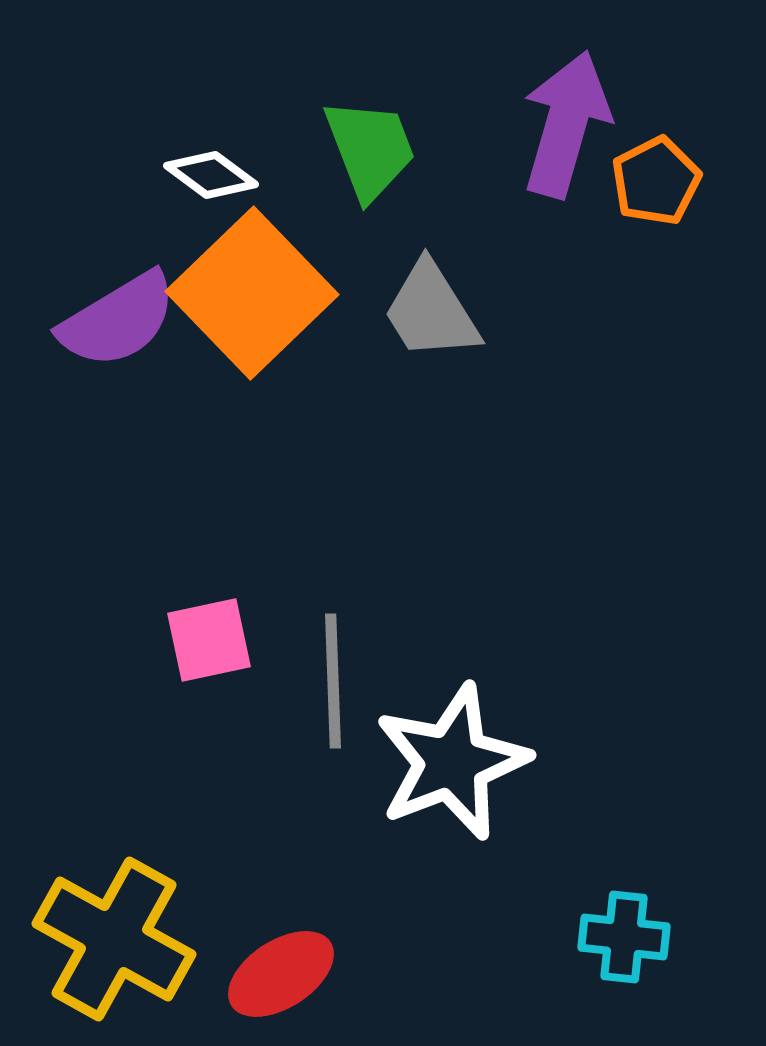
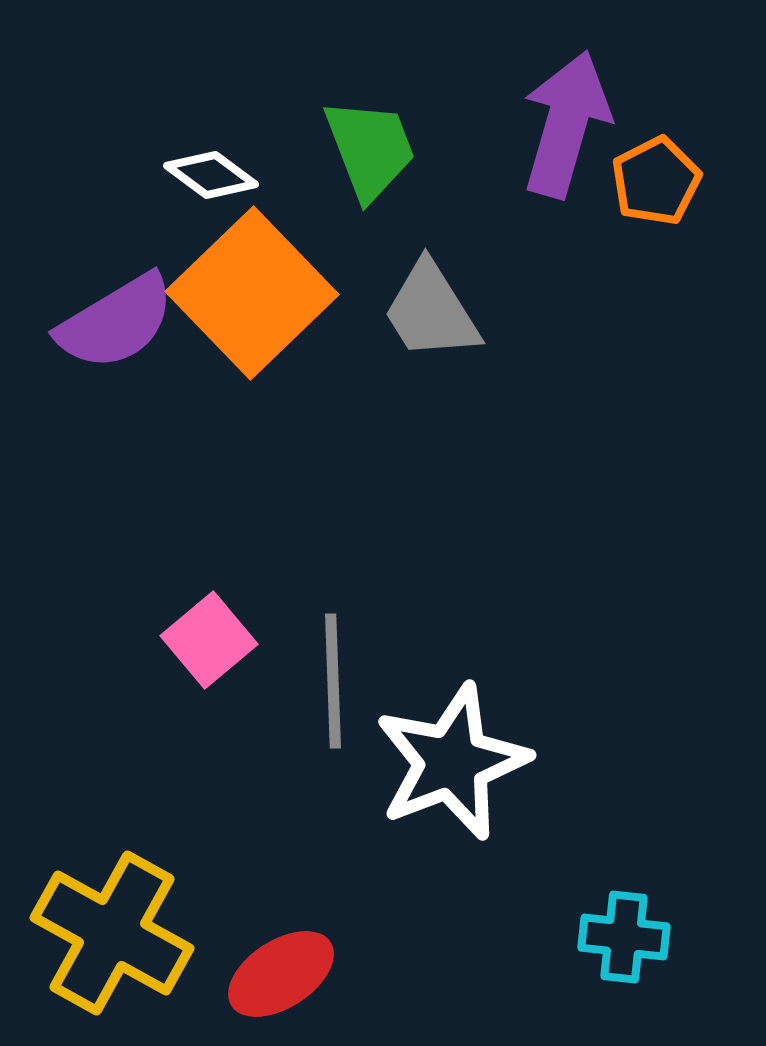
purple semicircle: moved 2 px left, 2 px down
pink square: rotated 28 degrees counterclockwise
yellow cross: moved 2 px left, 6 px up
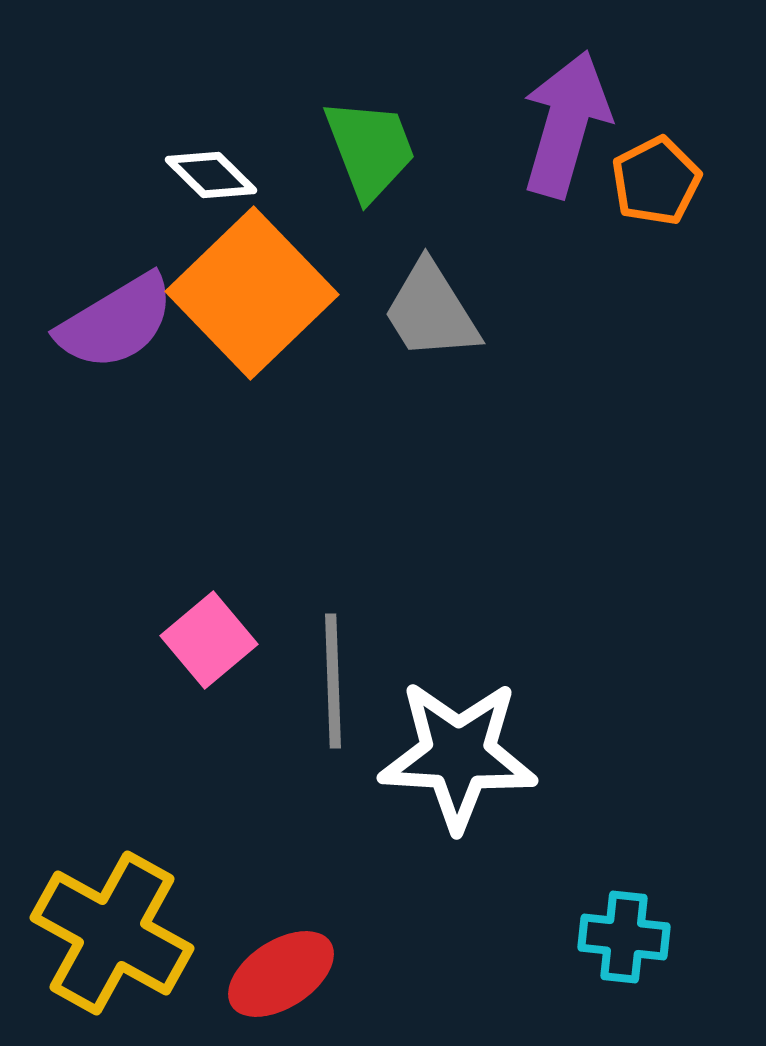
white diamond: rotated 8 degrees clockwise
white star: moved 6 px right, 7 px up; rotated 24 degrees clockwise
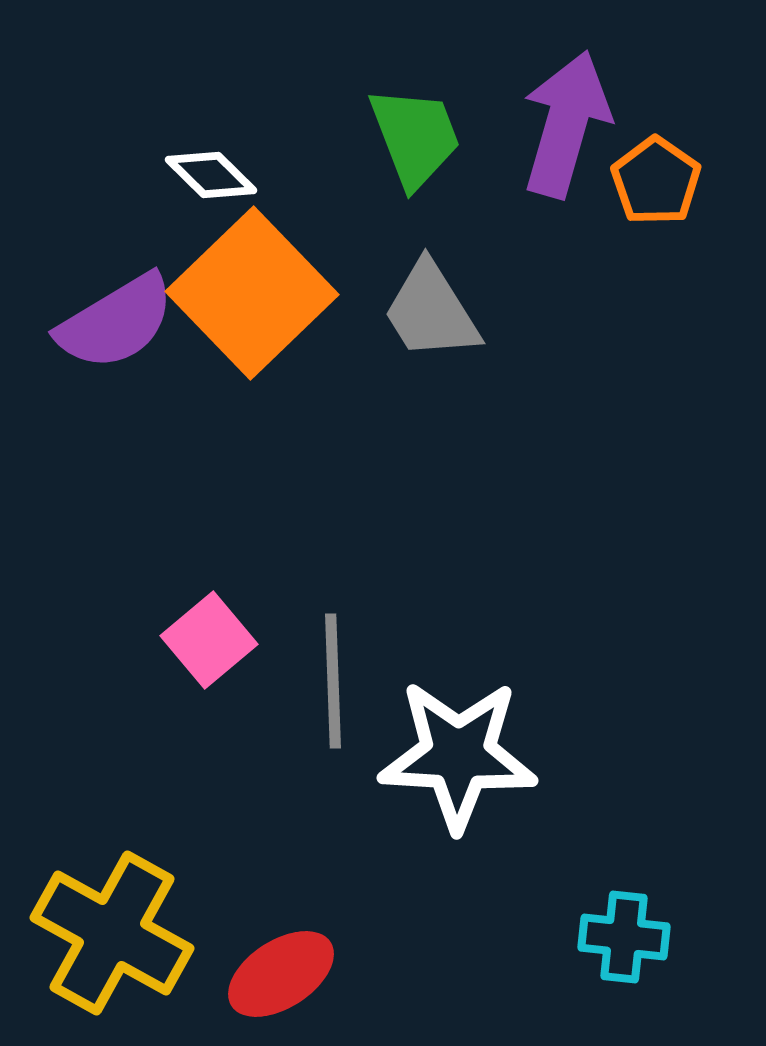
green trapezoid: moved 45 px right, 12 px up
orange pentagon: rotated 10 degrees counterclockwise
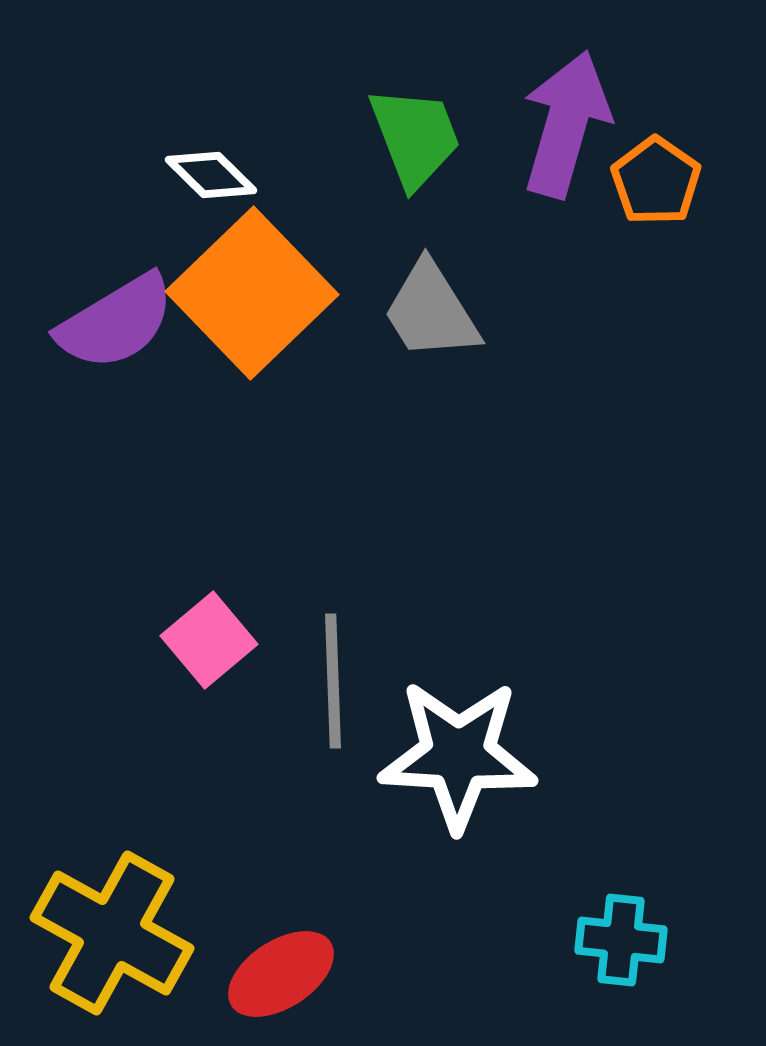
cyan cross: moved 3 px left, 3 px down
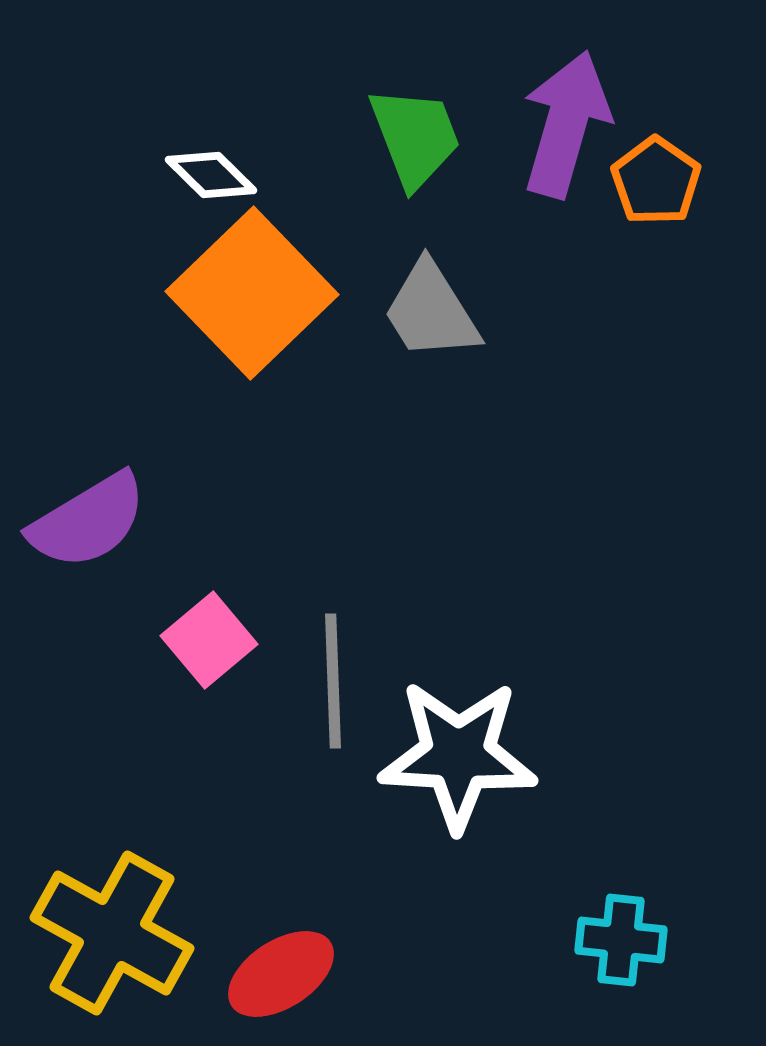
purple semicircle: moved 28 px left, 199 px down
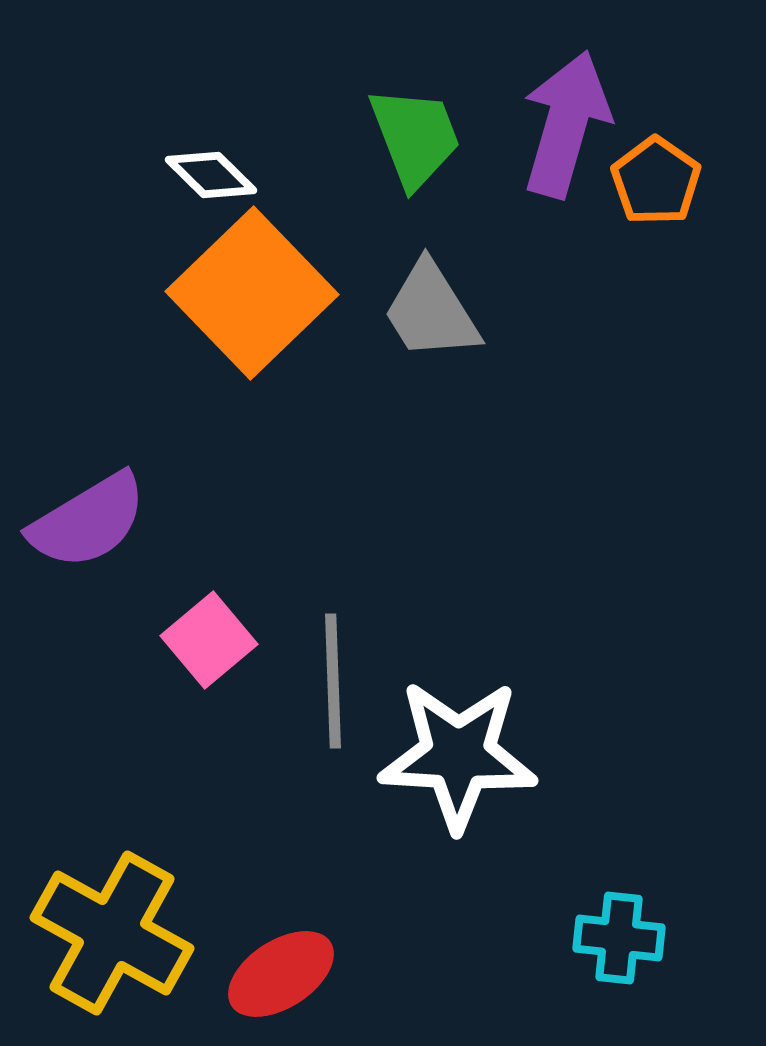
cyan cross: moved 2 px left, 2 px up
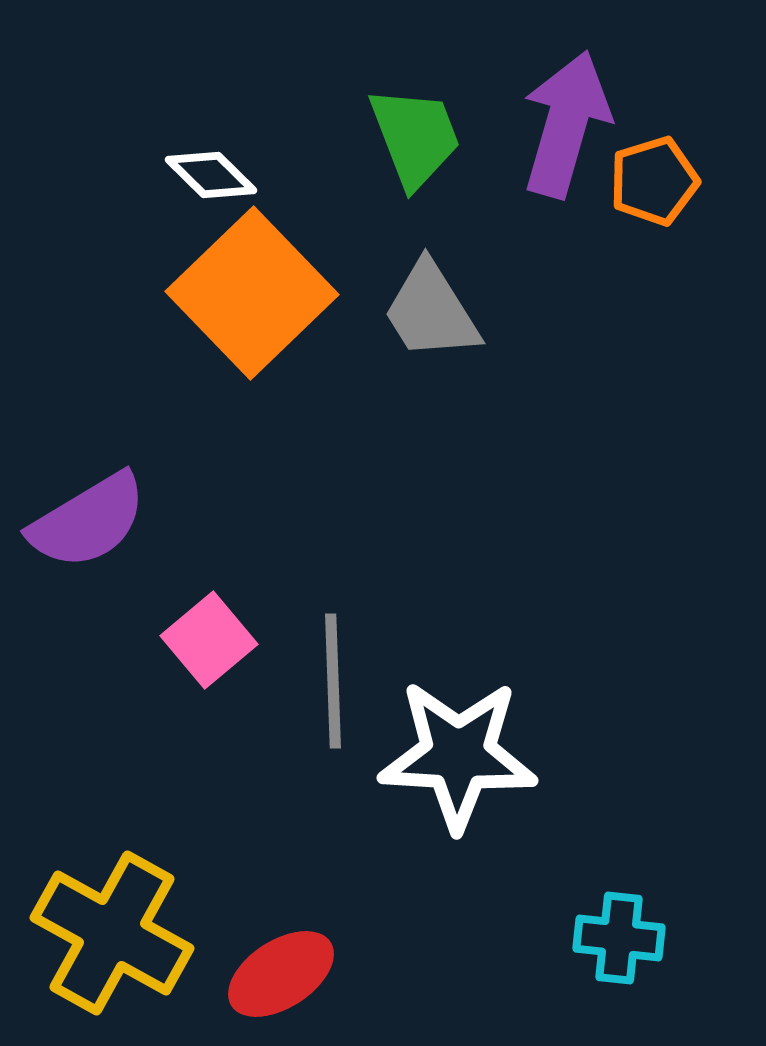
orange pentagon: moved 2 px left; rotated 20 degrees clockwise
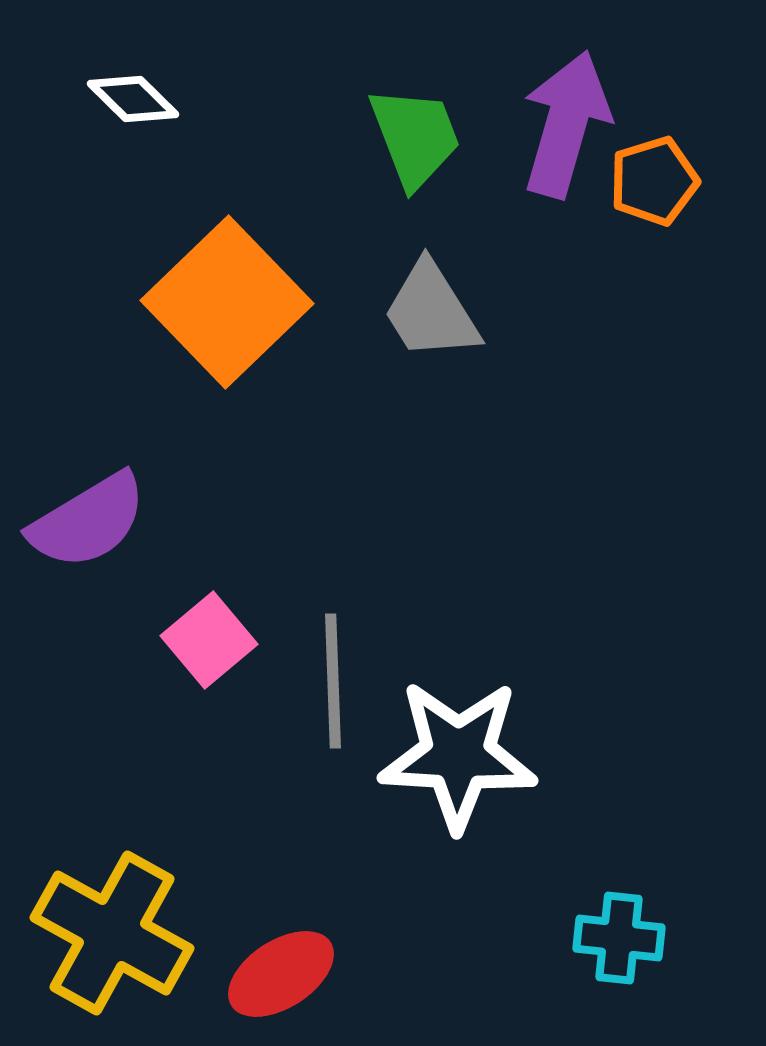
white diamond: moved 78 px left, 76 px up
orange square: moved 25 px left, 9 px down
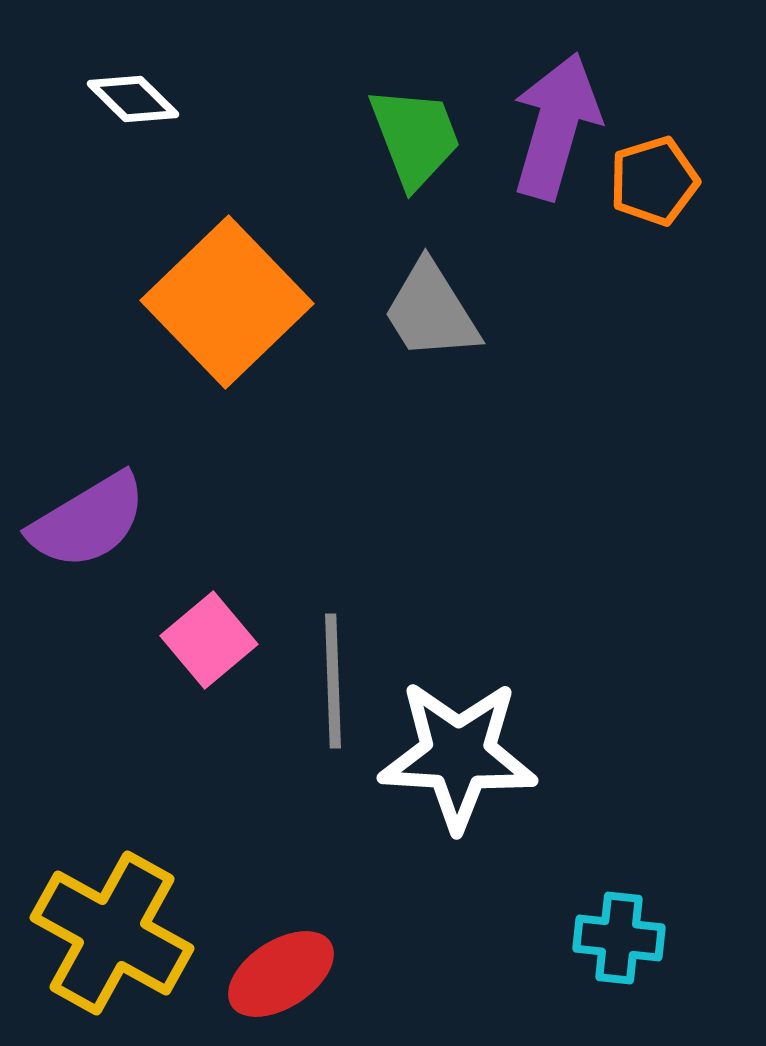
purple arrow: moved 10 px left, 2 px down
